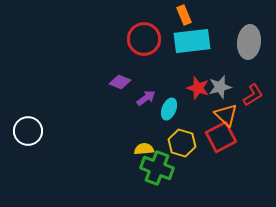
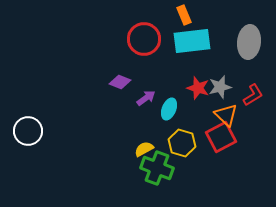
yellow semicircle: rotated 24 degrees counterclockwise
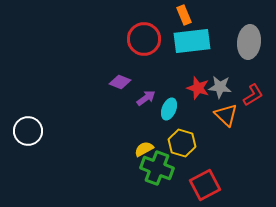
gray star: rotated 20 degrees clockwise
red square: moved 16 px left, 48 px down
